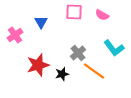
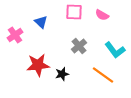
blue triangle: rotated 16 degrees counterclockwise
cyan L-shape: moved 1 px right, 2 px down
gray cross: moved 1 px right, 7 px up
red star: rotated 10 degrees clockwise
orange line: moved 9 px right, 4 px down
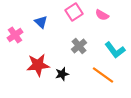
pink square: rotated 36 degrees counterclockwise
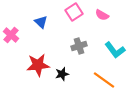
pink cross: moved 4 px left; rotated 14 degrees counterclockwise
gray cross: rotated 21 degrees clockwise
orange line: moved 1 px right, 5 px down
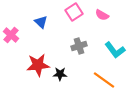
black star: moved 2 px left; rotated 16 degrees clockwise
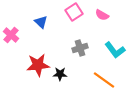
gray cross: moved 1 px right, 2 px down
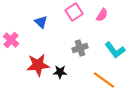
pink semicircle: rotated 88 degrees counterclockwise
pink cross: moved 5 px down
black star: moved 2 px up
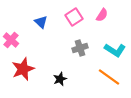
pink square: moved 5 px down
cyan L-shape: rotated 20 degrees counterclockwise
red star: moved 15 px left, 4 px down; rotated 15 degrees counterclockwise
black star: moved 7 px down; rotated 24 degrees counterclockwise
orange line: moved 5 px right, 3 px up
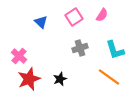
pink cross: moved 8 px right, 16 px down
cyan L-shape: rotated 40 degrees clockwise
red star: moved 6 px right, 10 px down
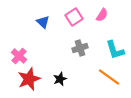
blue triangle: moved 2 px right
